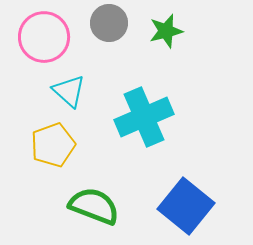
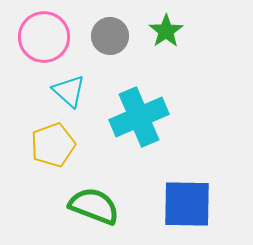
gray circle: moved 1 px right, 13 px down
green star: rotated 20 degrees counterclockwise
cyan cross: moved 5 px left
blue square: moved 1 px right, 2 px up; rotated 38 degrees counterclockwise
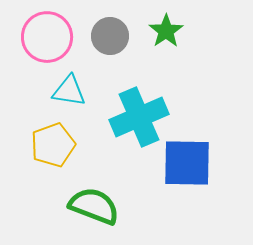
pink circle: moved 3 px right
cyan triangle: rotated 33 degrees counterclockwise
blue square: moved 41 px up
